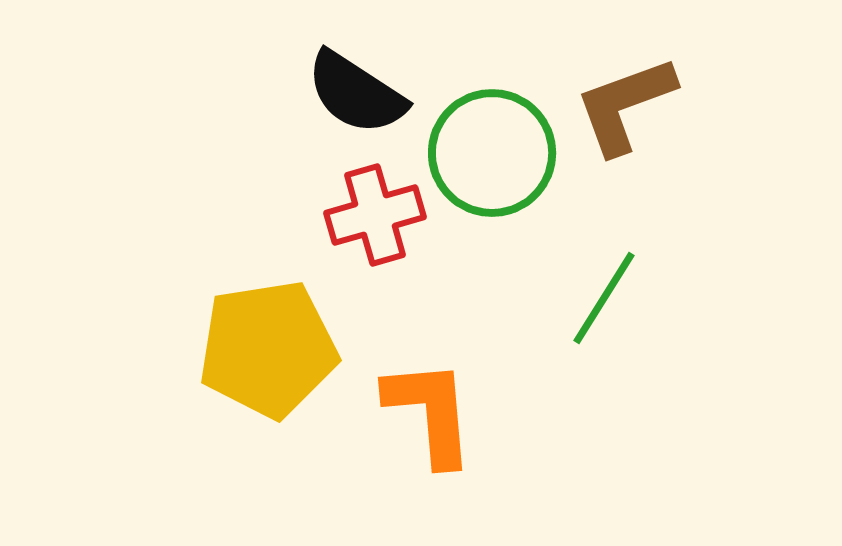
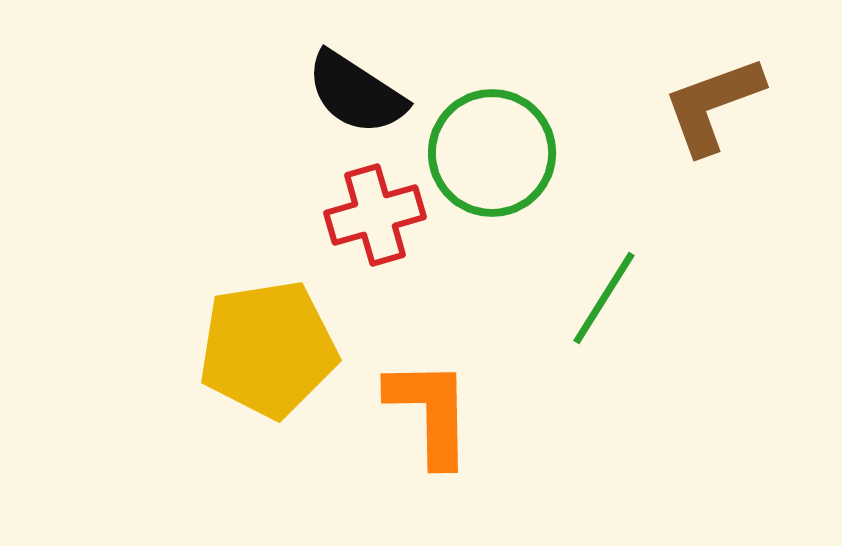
brown L-shape: moved 88 px right
orange L-shape: rotated 4 degrees clockwise
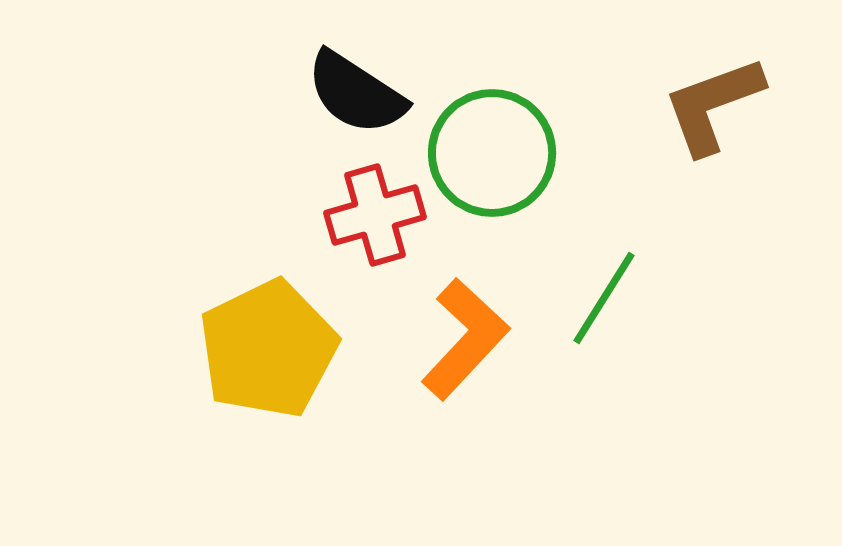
yellow pentagon: rotated 17 degrees counterclockwise
orange L-shape: moved 35 px right, 73 px up; rotated 44 degrees clockwise
